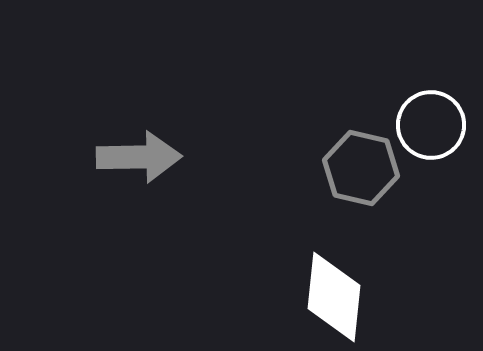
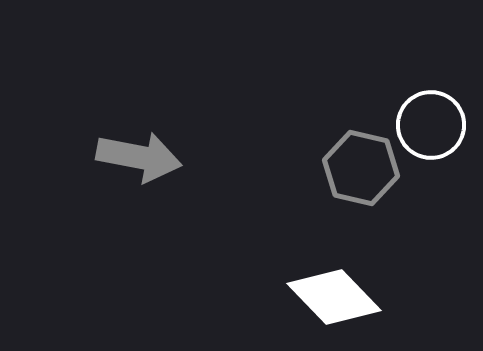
gray arrow: rotated 12 degrees clockwise
white diamond: rotated 50 degrees counterclockwise
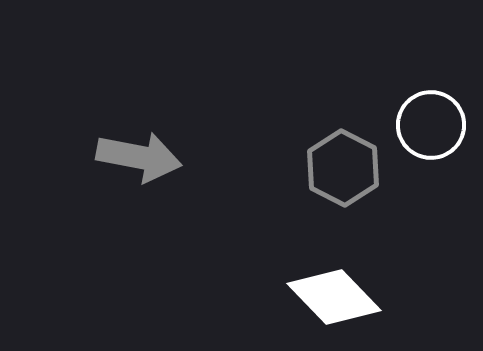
gray hexagon: moved 18 px left; rotated 14 degrees clockwise
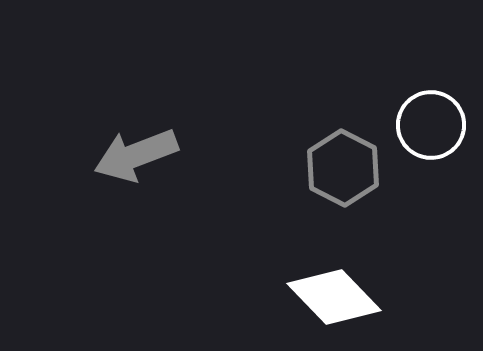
gray arrow: moved 3 px left, 2 px up; rotated 148 degrees clockwise
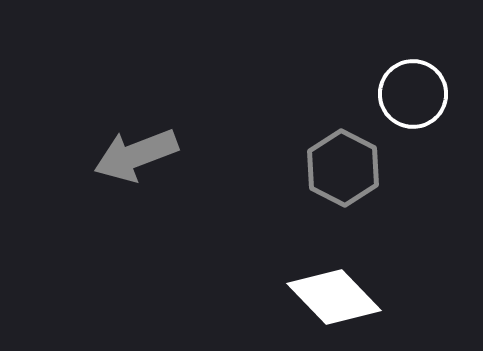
white circle: moved 18 px left, 31 px up
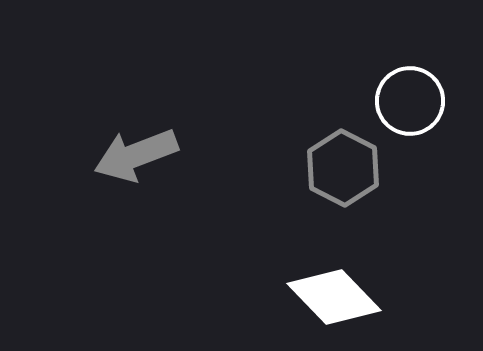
white circle: moved 3 px left, 7 px down
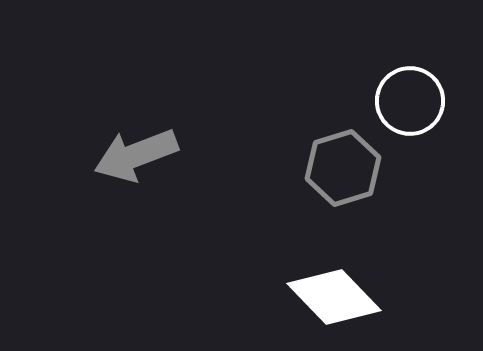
gray hexagon: rotated 16 degrees clockwise
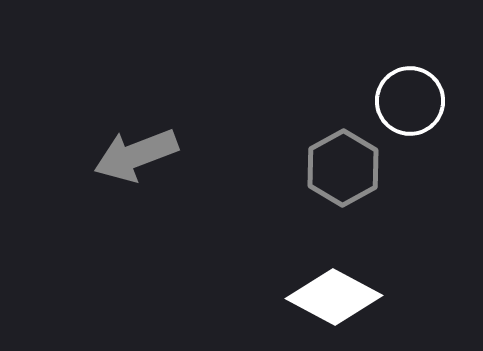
gray hexagon: rotated 12 degrees counterclockwise
white diamond: rotated 18 degrees counterclockwise
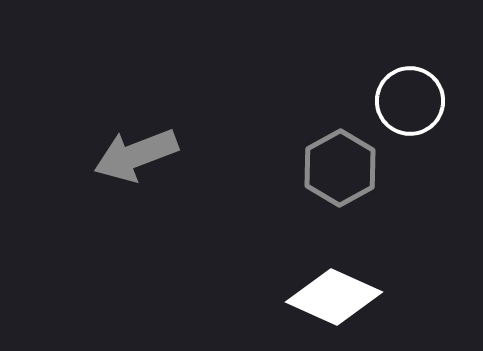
gray hexagon: moved 3 px left
white diamond: rotated 4 degrees counterclockwise
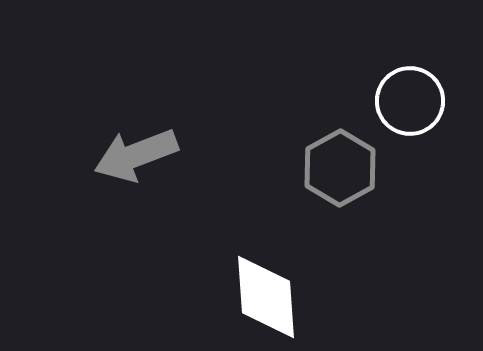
white diamond: moved 68 px left; rotated 62 degrees clockwise
